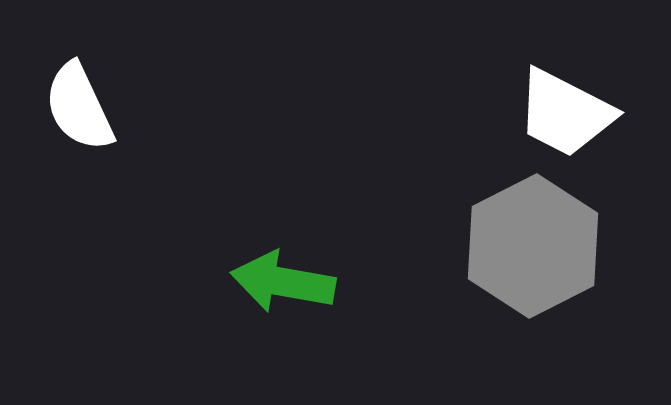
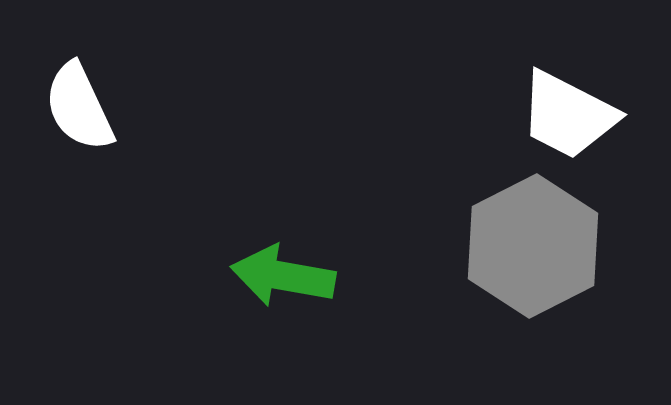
white trapezoid: moved 3 px right, 2 px down
green arrow: moved 6 px up
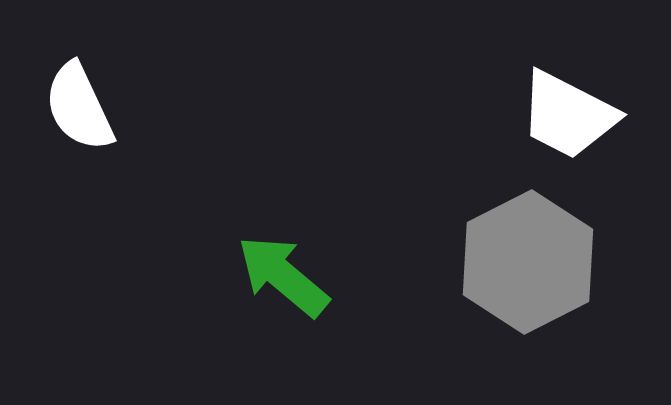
gray hexagon: moved 5 px left, 16 px down
green arrow: rotated 30 degrees clockwise
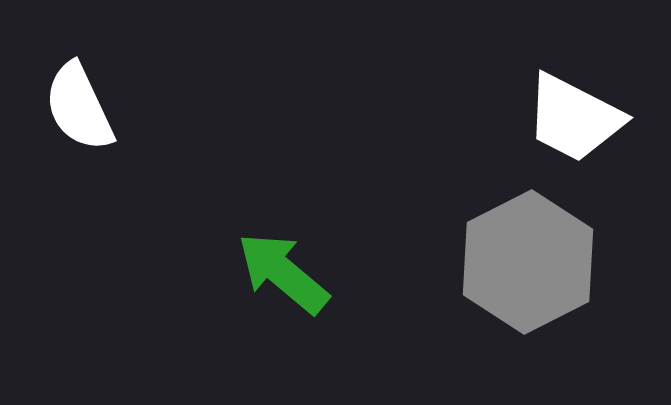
white trapezoid: moved 6 px right, 3 px down
green arrow: moved 3 px up
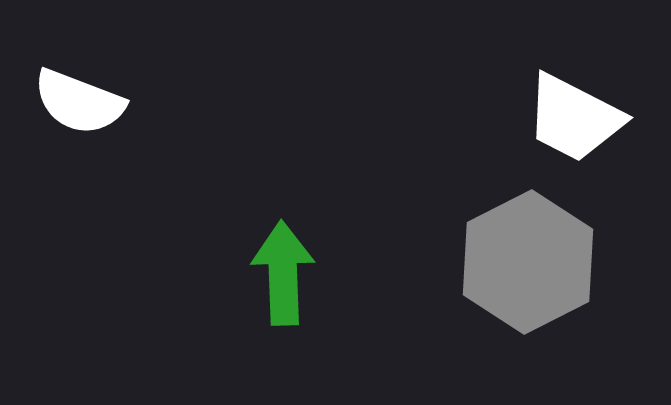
white semicircle: moved 5 px up; rotated 44 degrees counterclockwise
green arrow: rotated 48 degrees clockwise
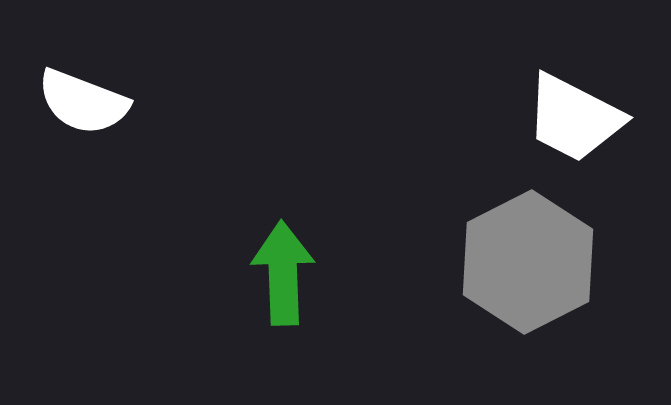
white semicircle: moved 4 px right
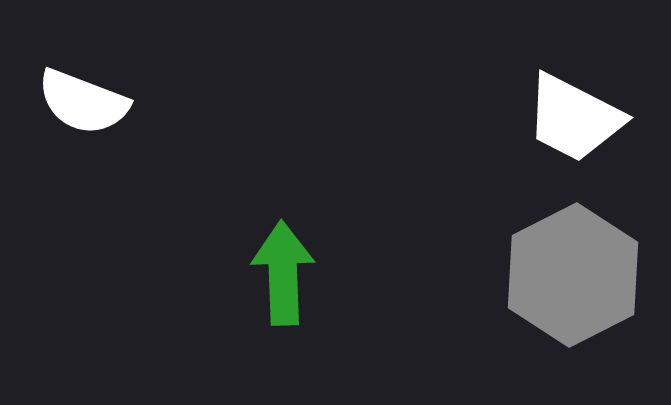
gray hexagon: moved 45 px right, 13 px down
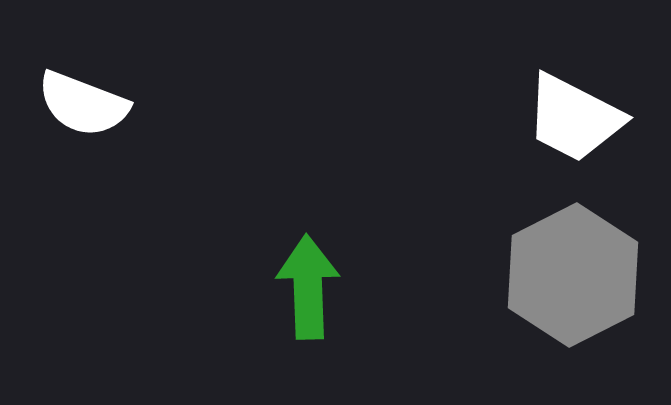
white semicircle: moved 2 px down
green arrow: moved 25 px right, 14 px down
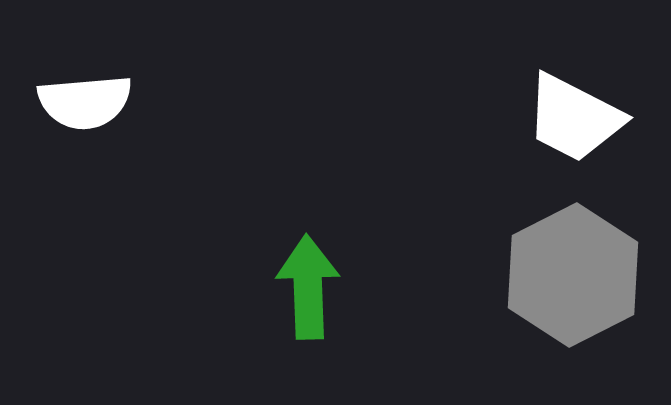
white semicircle: moved 2 px right, 2 px up; rotated 26 degrees counterclockwise
